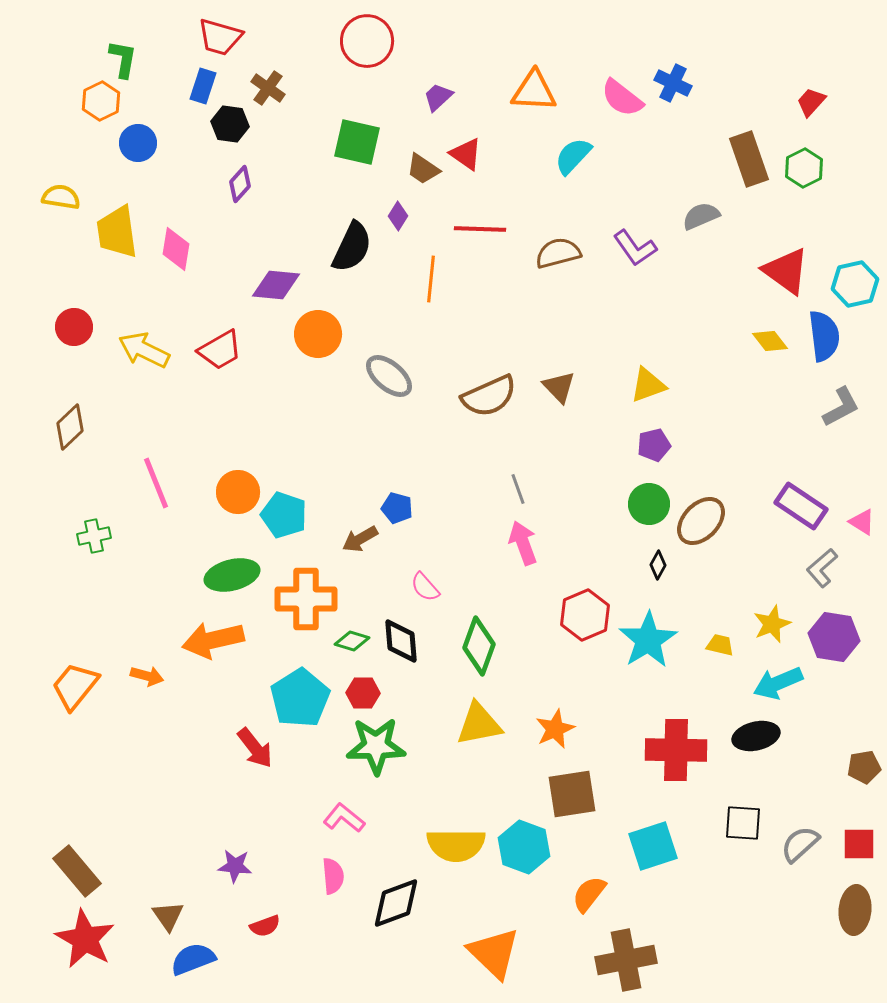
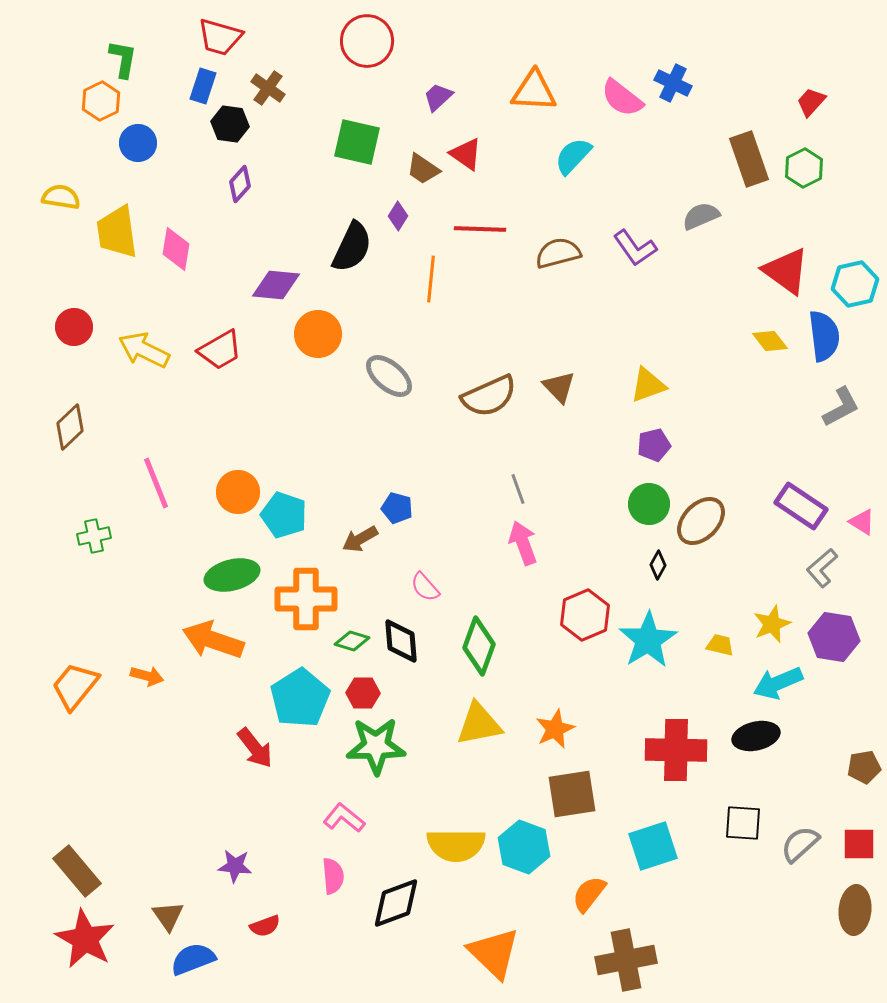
orange arrow at (213, 640): rotated 32 degrees clockwise
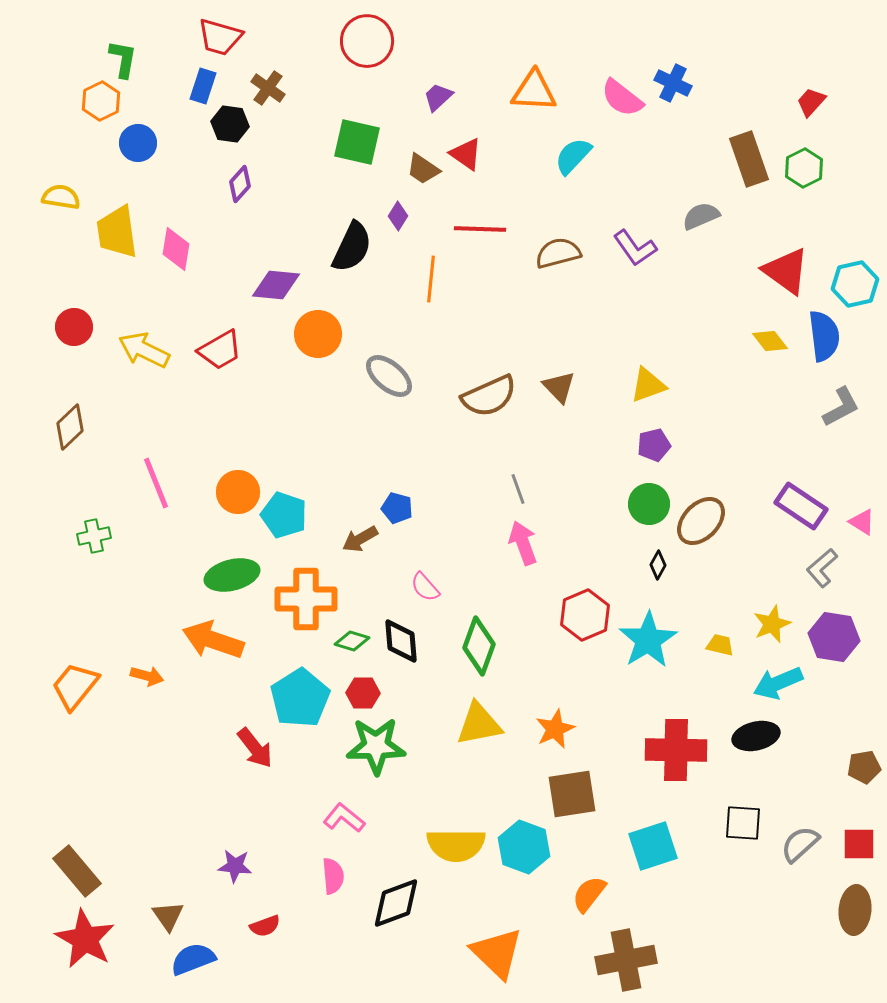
orange triangle at (494, 953): moved 3 px right
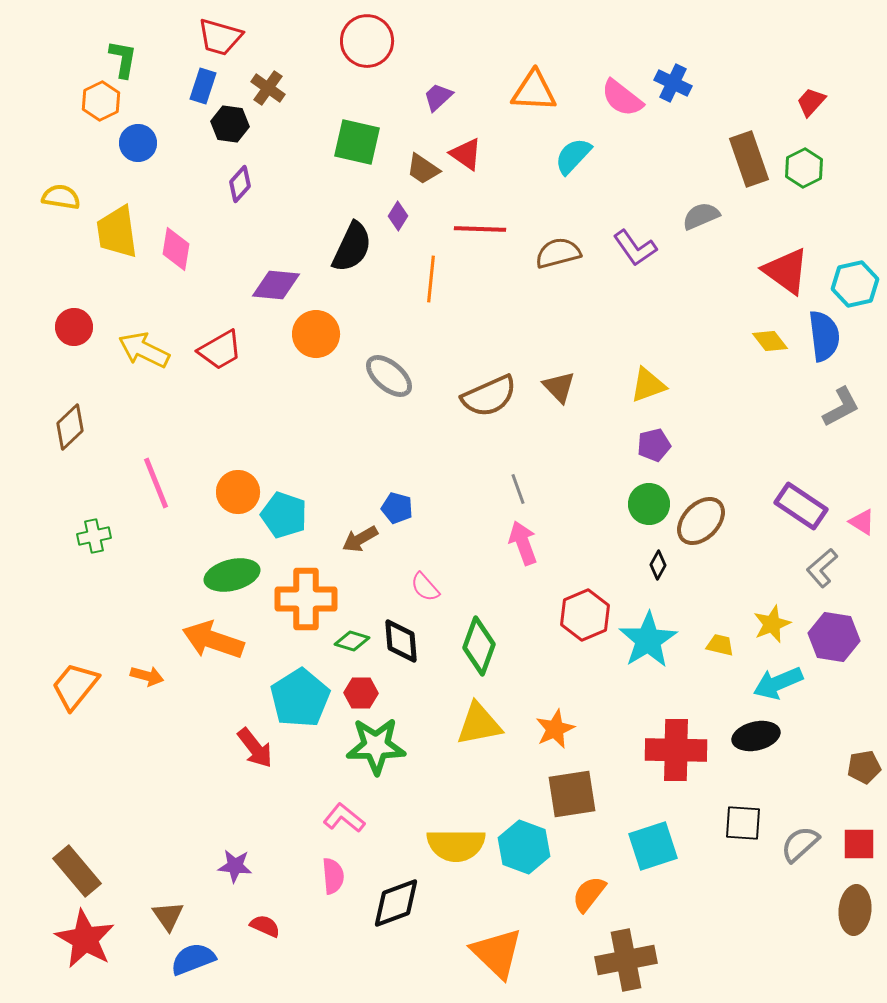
orange circle at (318, 334): moved 2 px left
red hexagon at (363, 693): moved 2 px left
red semicircle at (265, 926): rotated 136 degrees counterclockwise
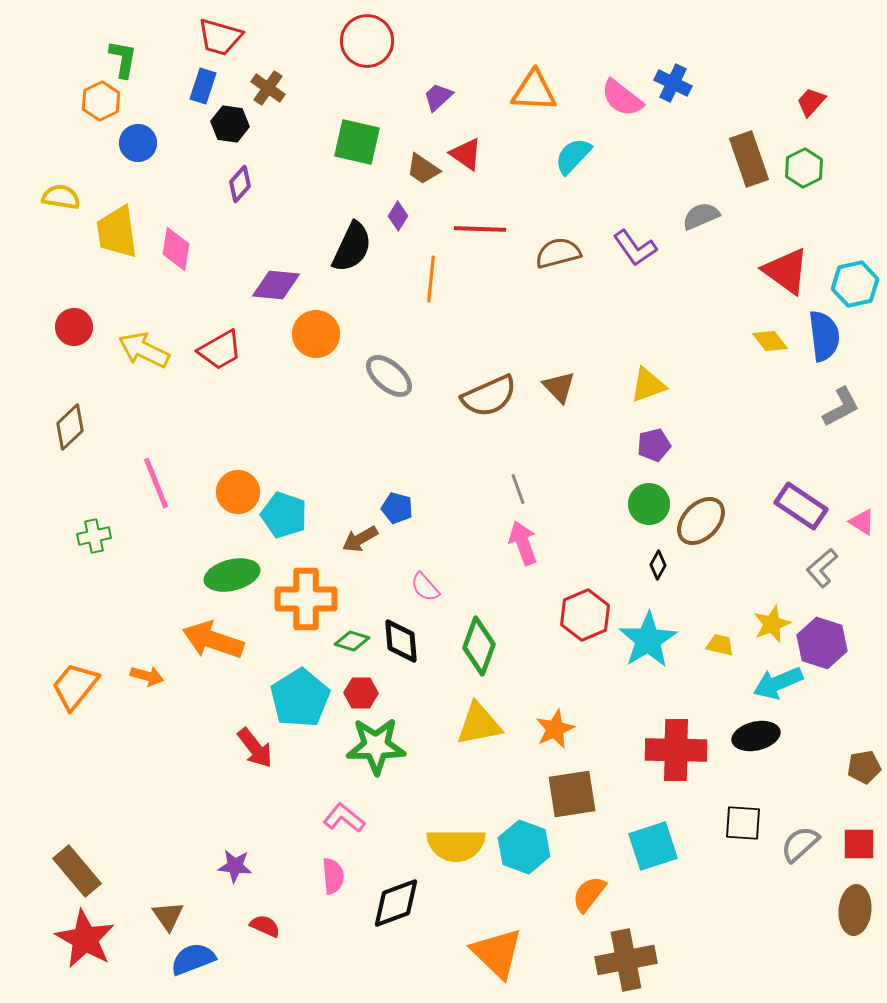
purple hexagon at (834, 637): moved 12 px left, 6 px down; rotated 9 degrees clockwise
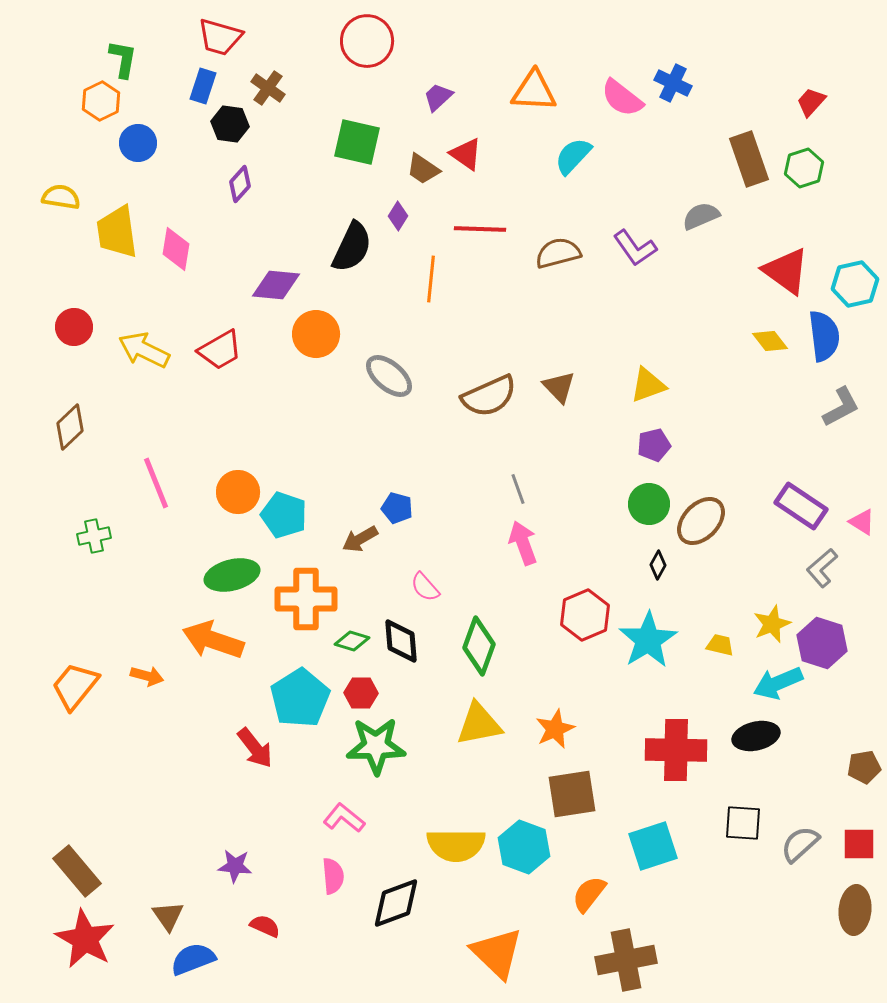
green hexagon at (804, 168): rotated 9 degrees clockwise
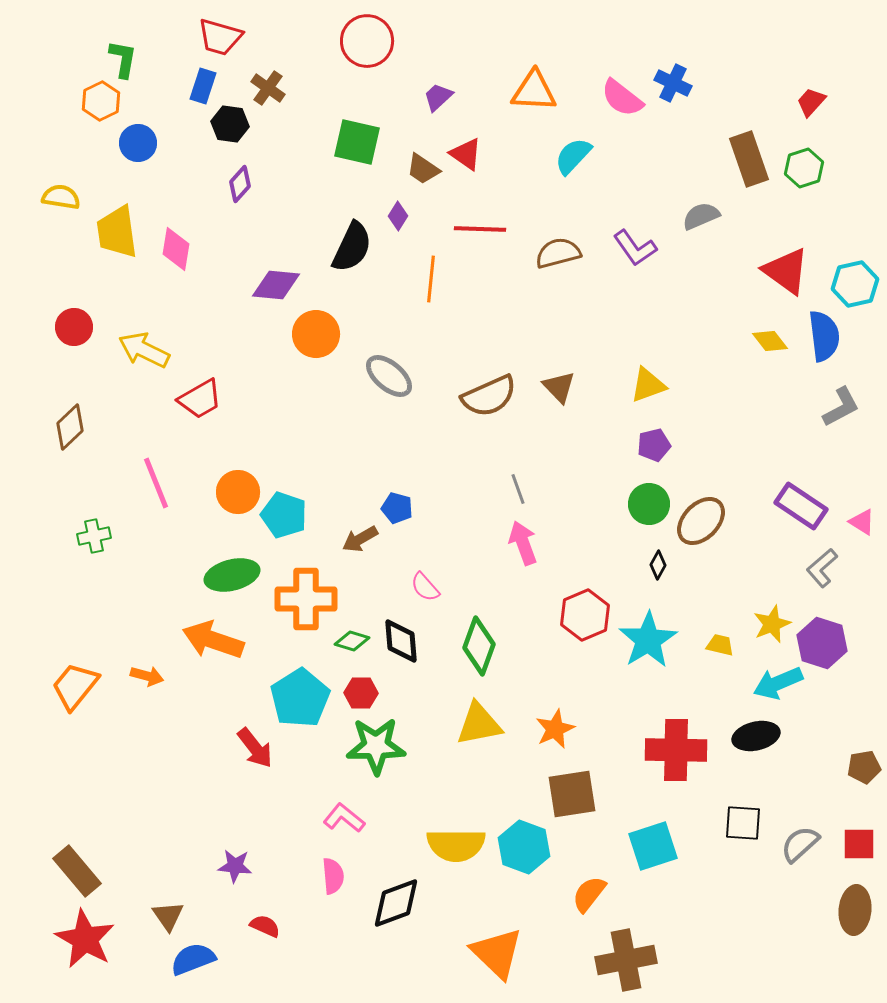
red trapezoid at (220, 350): moved 20 px left, 49 px down
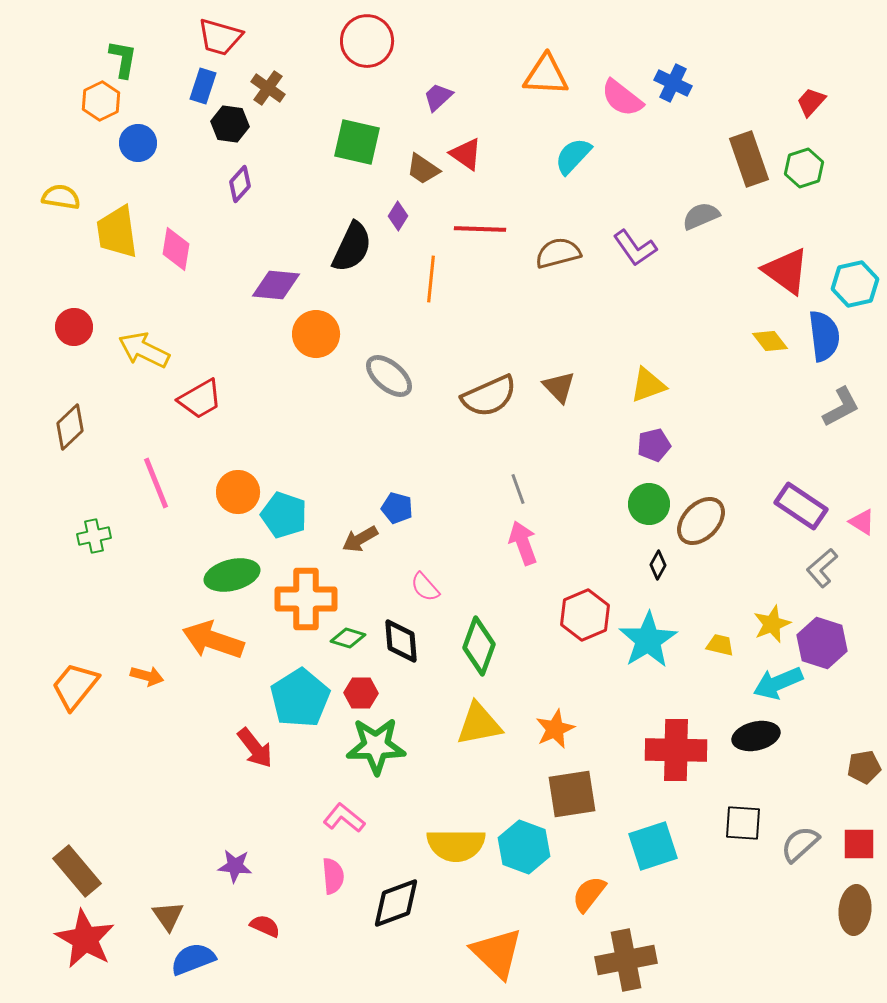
orange triangle at (534, 91): moved 12 px right, 16 px up
green diamond at (352, 641): moved 4 px left, 3 px up
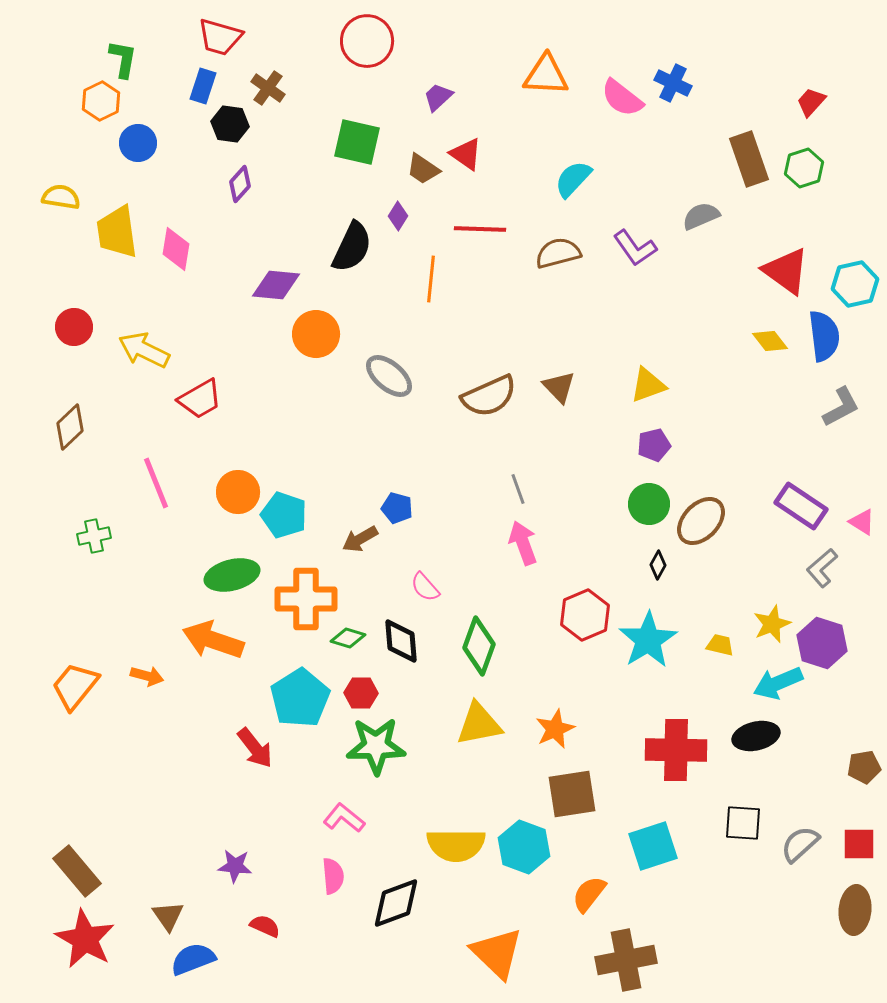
cyan semicircle at (573, 156): moved 23 px down
